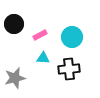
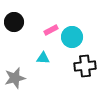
black circle: moved 2 px up
pink rectangle: moved 11 px right, 5 px up
black cross: moved 16 px right, 3 px up
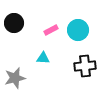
black circle: moved 1 px down
cyan circle: moved 6 px right, 7 px up
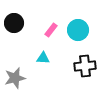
pink rectangle: rotated 24 degrees counterclockwise
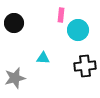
pink rectangle: moved 10 px right, 15 px up; rotated 32 degrees counterclockwise
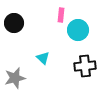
cyan triangle: rotated 40 degrees clockwise
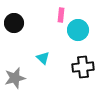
black cross: moved 2 px left, 1 px down
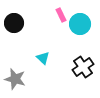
pink rectangle: rotated 32 degrees counterclockwise
cyan circle: moved 2 px right, 6 px up
black cross: rotated 30 degrees counterclockwise
gray star: moved 1 px down; rotated 30 degrees clockwise
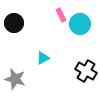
cyan triangle: rotated 48 degrees clockwise
black cross: moved 3 px right, 4 px down; rotated 25 degrees counterclockwise
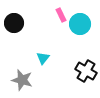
cyan triangle: rotated 24 degrees counterclockwise
gray star: moved 7 px right, 1 px down
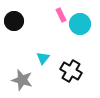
black circle: moved 2 px up
black cross: moved 15 px left
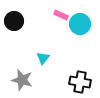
pink rectangle: rotated 40 degrees counterclockwise
black cross: moved 9 px right, 11 px down; rotated 20 degrees counterclockwise
